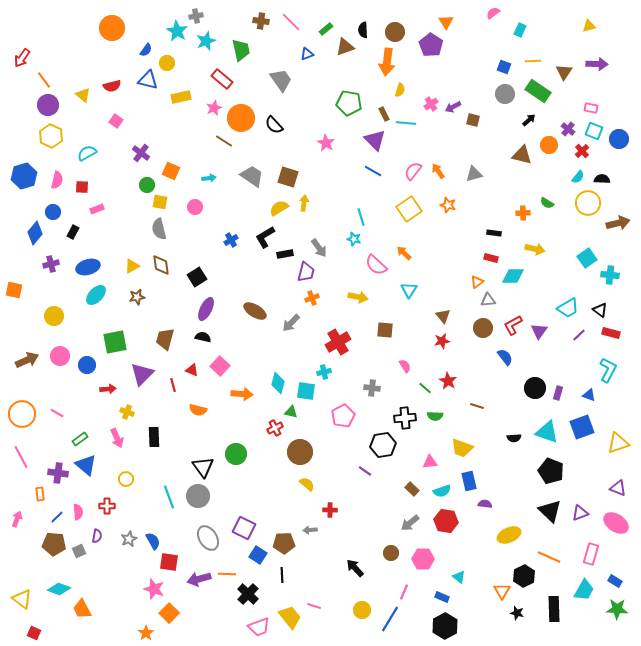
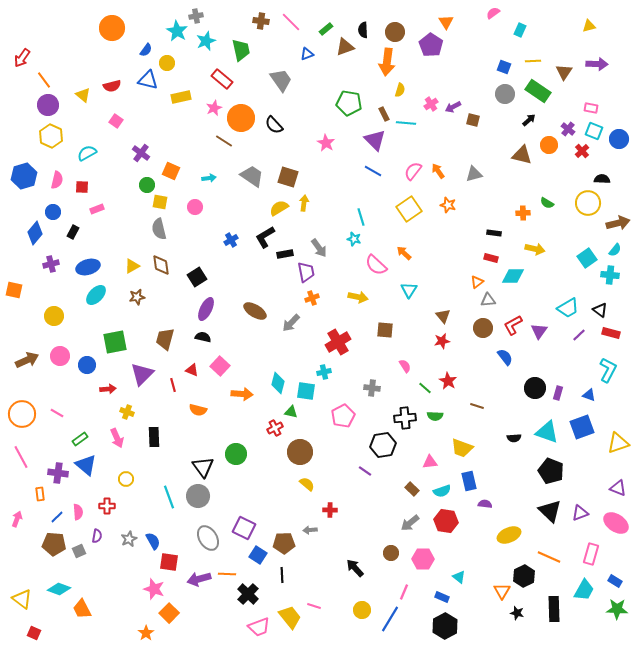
cyan semicircle at (578, 177): moved 37 px right, 73 px down
purple trapezoid at (306, 272): rotated 25 degrees counterclockwise
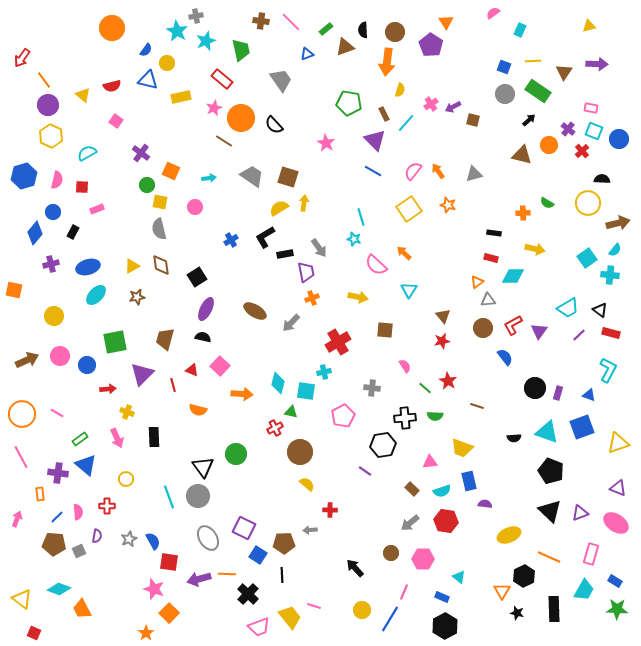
cyan line at (406, 123): rotated 54 degrees counterclockwise
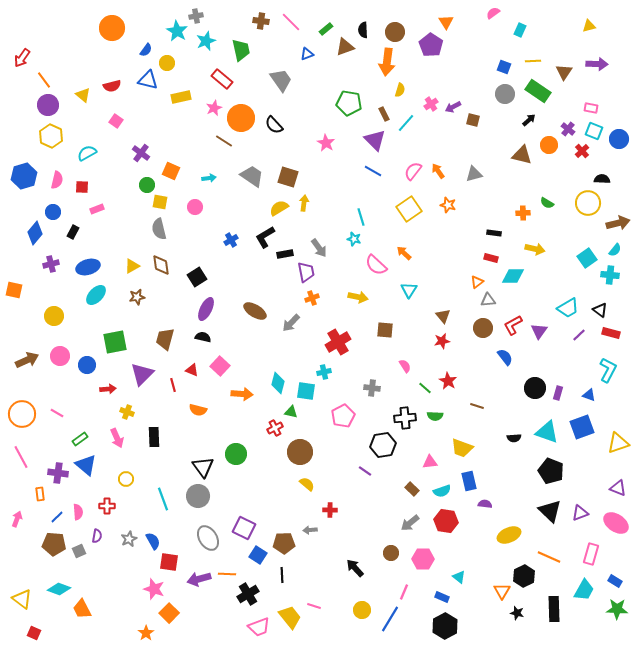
cyan line at (169, 497): moved 6 px left, 2 px down
black cross at (248, 594): rotated 15 degrees clockwise
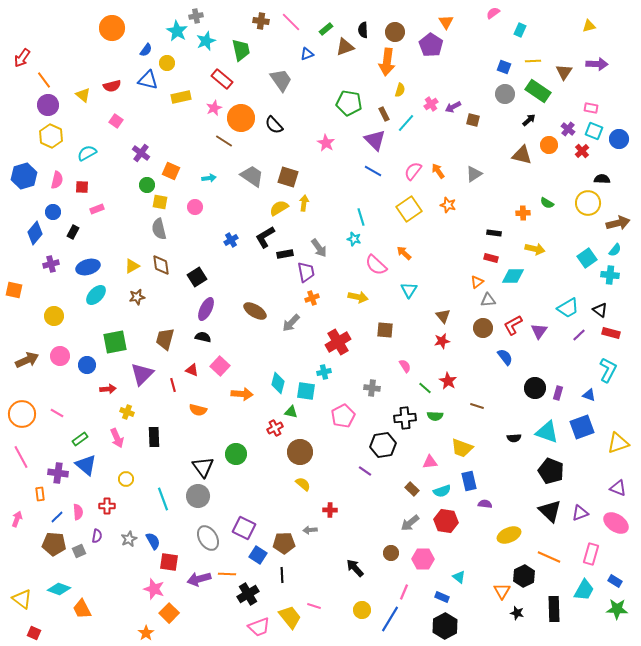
gray triangle at (474, 174): rotated 18 degrees counterclockwise
yellow semicircle at (307, 484): moved 4 px left
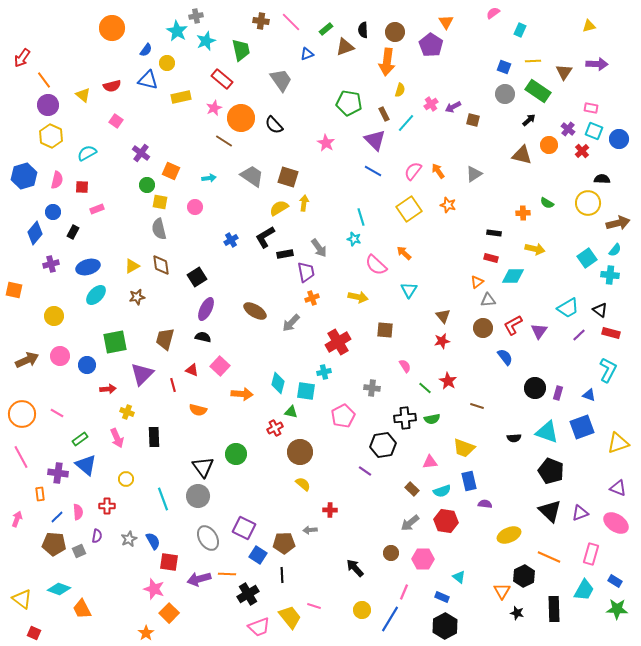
green semicircle at (435, 416): moved 3 px left, 3 px down; rotated 14 degrees counterclockwise
yellow trapezoid at (462, 448): moved 2 px right
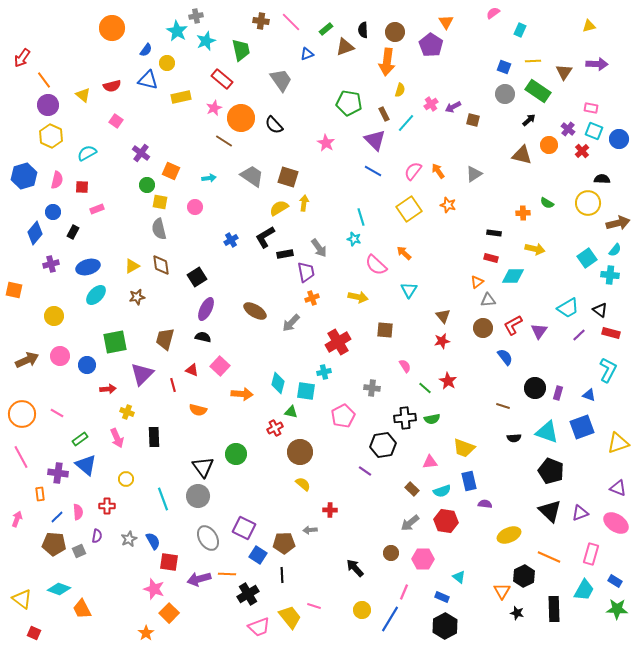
brown line at (477, 406): moved 26 px right
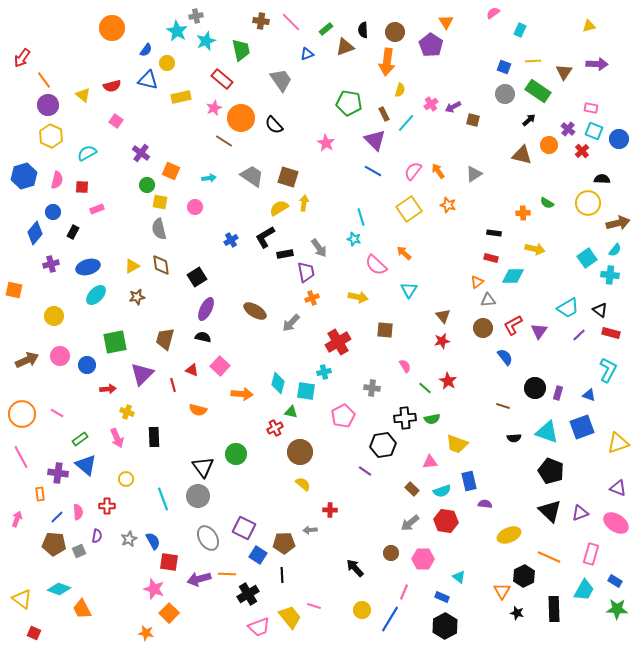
yellow trapezoid at (464, 448): moved 7 px left, 4 px up
orange star at (146, 633): rotated 28 degrees counterclockwise
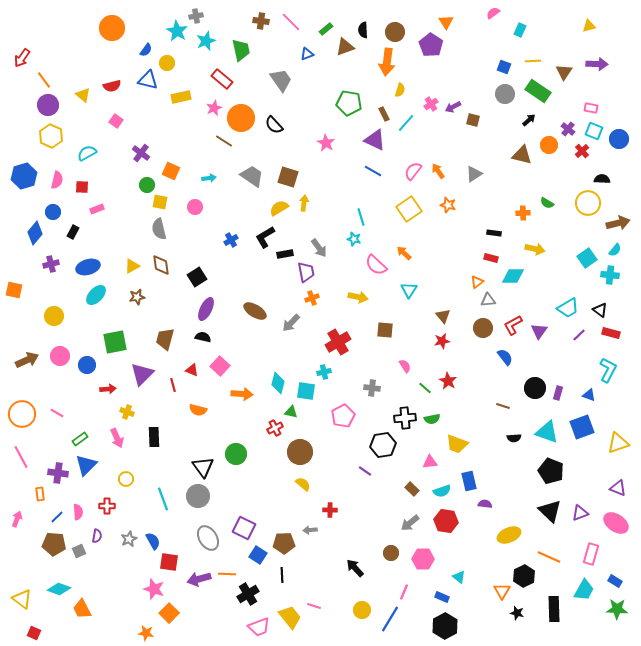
purple triangle at (375, 140): rotated 20 degrees counterclockwise
blue triangle at (86, 465): rotated 35 degrees clockwise
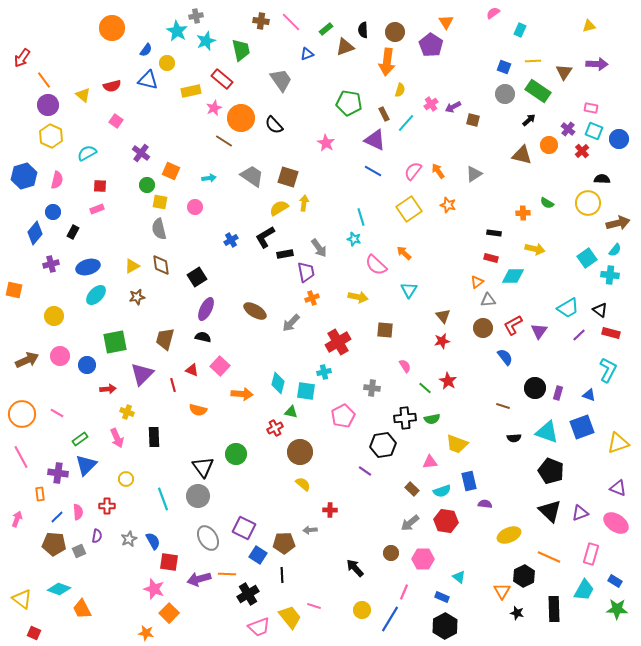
yellow rectangle at (181, 97): moved 10 px right, 6 px up
red square at (82, 187): moved 18 px right, 1 px up
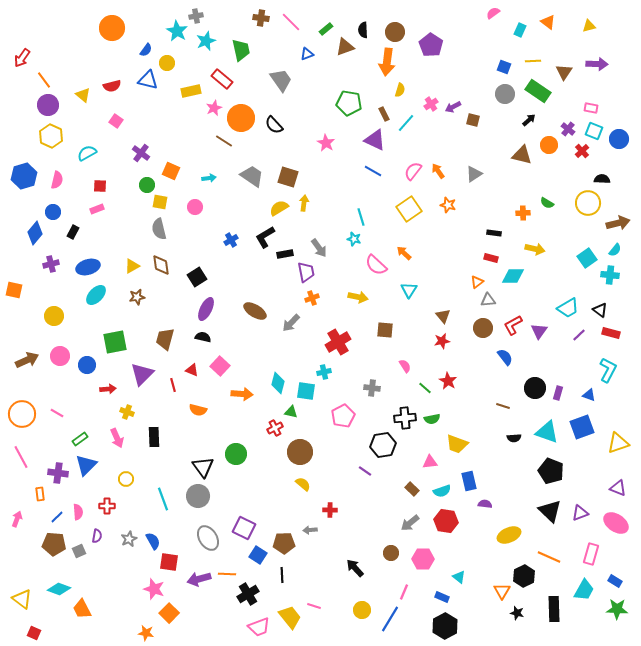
brown cross at (261, 21): moved 3 px up
orange triangle at (446, 22): moved 102 px right; rotated 21 degrees counterclockwise
